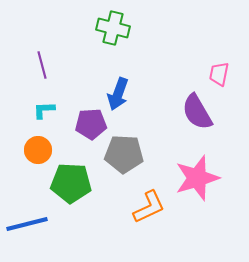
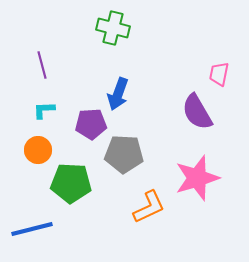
blue line: moved 5 px right, 5 px down
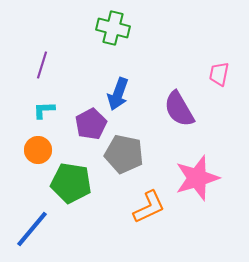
purple line: rotated 32 degrees clockwise
purple semicircle: moved 18 px left, 3 px up
purple pentagon: rotated 24 degrees counterclockwise
gray pentagon: rotated 9 degrees clockwise
green pentagon: rotated 6 degrees clockwise
blue line: rotated 36 degrees counterclockwise
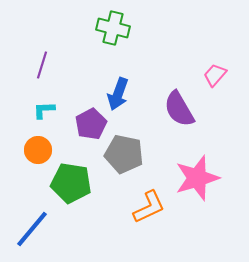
pink trapezoid: moved 4 px left, 1 px down; rotated 30 degrees clockwise
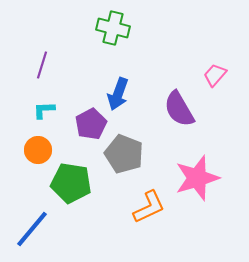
gray pentagon: rotated 9 degrees clockwise
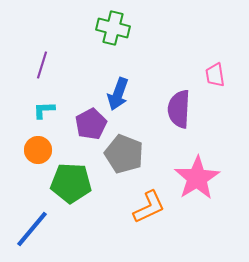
pink trapezoid: rotated 50 degrees counterclockwise
purple semicircle: rotated 33 degrees clockwise
pink star: rotated 15 degrees counterclockwise
green pentagon: rotated 6 degrees counterclockwise
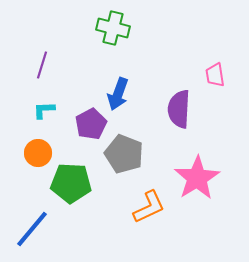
orange circle: moved 3 px down
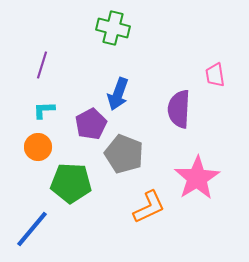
orange circle: moved 6 px up
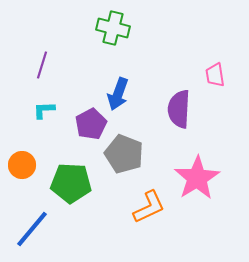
orange circle: moved 16 px left, 18 px down
